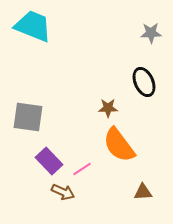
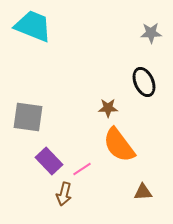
brown arrow: moved 1 px right, 2 px down; rotated 80 degrees clockwise
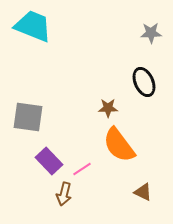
brown triangle: rotated 30 degrees clockwise
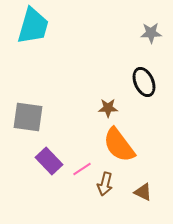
cyan trapezoid: rotated 84 degrees clockwise
brown arrow: moved 41 px right, 10 px up
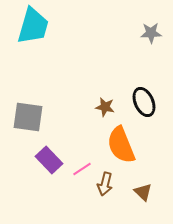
black ellipse: moved 20 px down
brown star: moved 3 px left, 1 px up; rotated 12 degrees clockwise
orange semicircle: moved 2 px right; rotated 15 degrees clockwise
purple rectangle: moved 1 px up
brown triangle: rotated 18 degrees clockwise
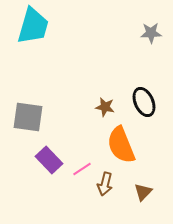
brown triangle: rotated 30 degrees clockwise
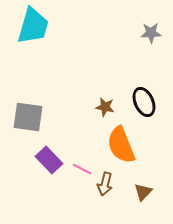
pink line: rotated 60 degrees clockwise
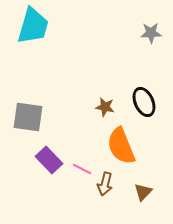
orange semicircle: moved 1 px down
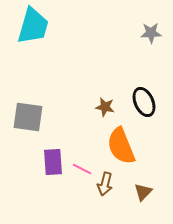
purple rectangle: moved 4 px right, 2 px down; rotated 40 degrees clockwise
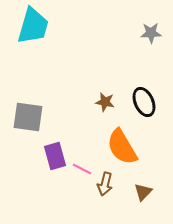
brown star: moved 5 px up
orange semicircle: moved 1 px right, 1 px down; rotated 9 degrees counterclockwise
purple rectangle: moved 2 px right, 6 px up; rotated 12 degrees counterclockwise
